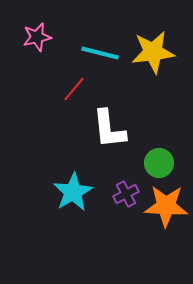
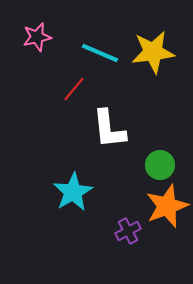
cyan line: rotated 9 degrees clockwise
green circle: moved 1 px right, 2 px down
purple cross: moved 2 px right, 37 px down
orange star: moved 1 px right; rotated 24 degrees counterclockwise
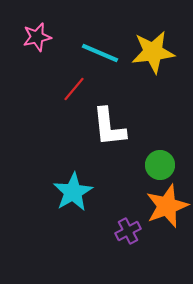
white L-shape: moved 2 px up
